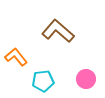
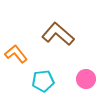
brown L-shape: moved 3 px down
orange L-shape: moved 3 px up
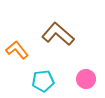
orange L-shape: moved 1 px right, 4 px up
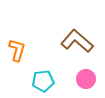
brown L-shape: moved 19 px right, 7 px down
orange L-shape: rotated 55 degrees clockwise
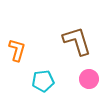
brown L-shape: rotated 32 degrees clockwise
pink circle: moved 3 px right
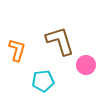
brown L-shape: moved 17 px left
pink circle: moved 3 px left, 14 px up
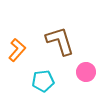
orange L-shape: rotated 25 degrees clockwise
pink circle: moved 7 px down
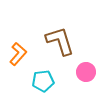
orange L-shape: moved 1 px right, 4 px down
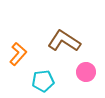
brown L-shape: moved 4 px right; rotated 40 degrees counterclockwise
